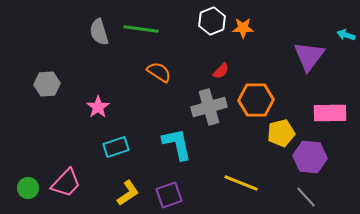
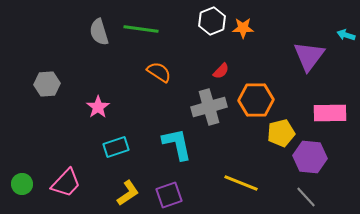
green circle: moved 6 px left, 4 px up
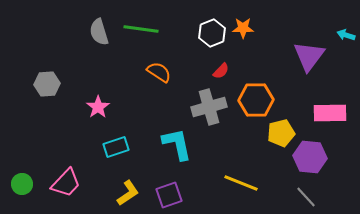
white hexagon: moved 12 px down
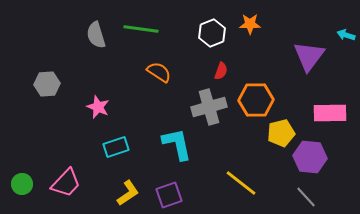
orange star: moved 7 px right, 4 px up
gray semicircle: moved 3 px left, 3 px down
red semicircle: rotated 24 degrees counterclockwise
pink star: rotated 15 degrees counterclockwise
yellow line: rotated 16 degrees clockwise
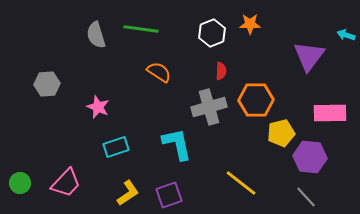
red semicircle: rotated 18 degrees counterclockwise
green circle: moved 2 px left, 1 px up
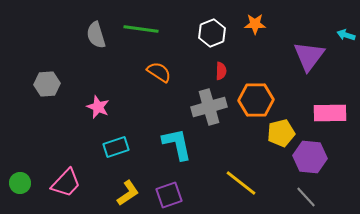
orange star: moved 5 px right
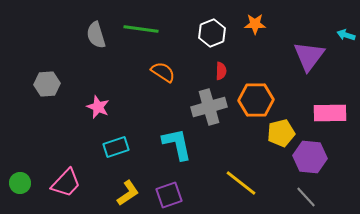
orange semicircle: moved 4 px right
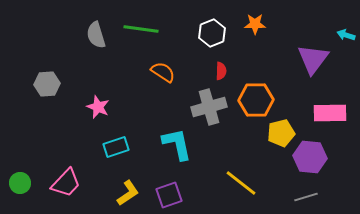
purple triangle: moved 4 px right, 3 px down
gray line: rotated 65 degrees counterclockwise
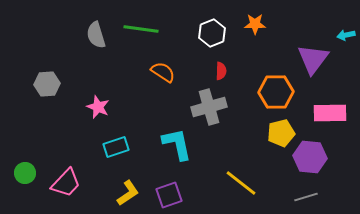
cyan arrow: rotated 30 degrees counterclockwise
orange hexagon: moved 20 px right, 8 px up
green circle: moved 5 px right, 10 px up
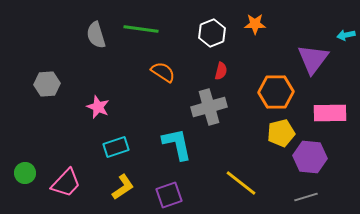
red semicircle: rotated 12 degrees clockwise
yellow L-shape: moved 5 px left, 6 px up
